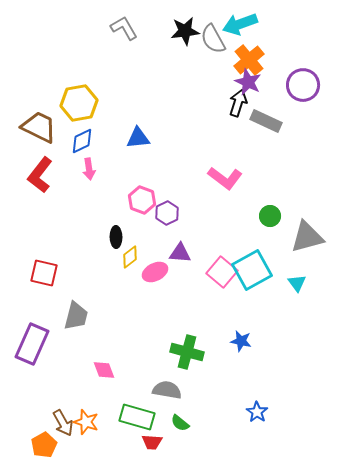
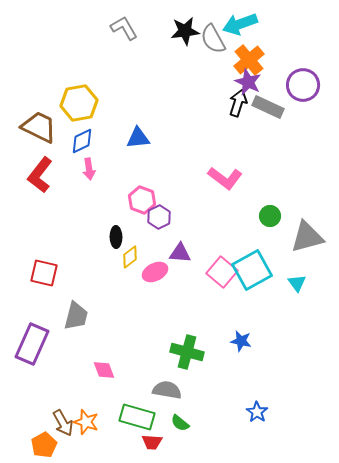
gray rectangle at (266, 121): moved 2 px right, 14 px up
purple hexagon at (167, 213): moved 8 px left, 4 px down
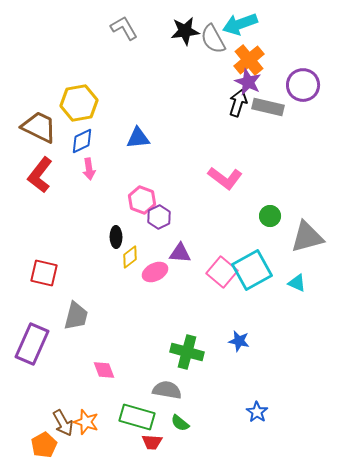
gray rectangle at (268, 107): rotated 12 degrees counterclockwise
cyan triangle at (297, 283): rotated 30 degrees counterclockwise
blue star at (241, 341): moved 2 px left
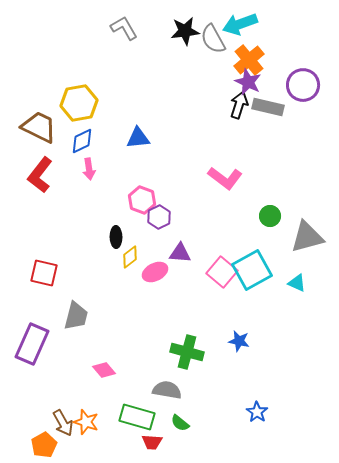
black arrow at (238, 103): moved 1 px right, 2 px down
pink diamond at (104, 370): rotated 20 degrees counterclockwise
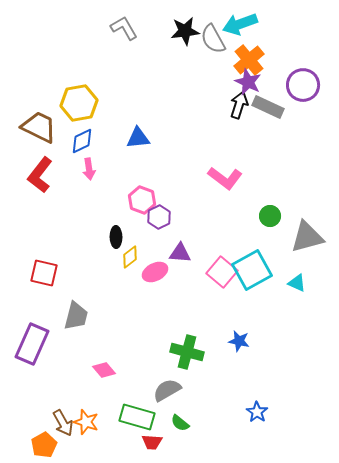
gray rectangle at (268, 107): rotated 12 degrees clockwise
gray semicircle at (167, 390): rotated 40 degrees counterclockwise
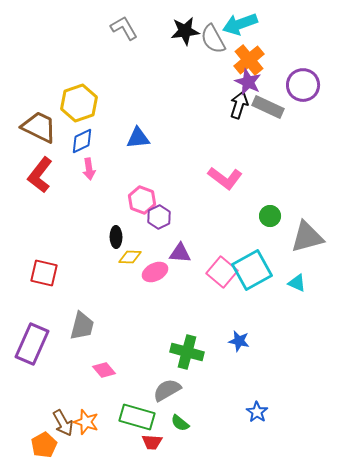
yellow hexagon at (79, 103): rotated 9 degrees counterclockwise
yellow diamond at (130, 257): rotated 40 degrees clockwise
gray trapezoid at (76, 316): moved 6 px right, 10 px down
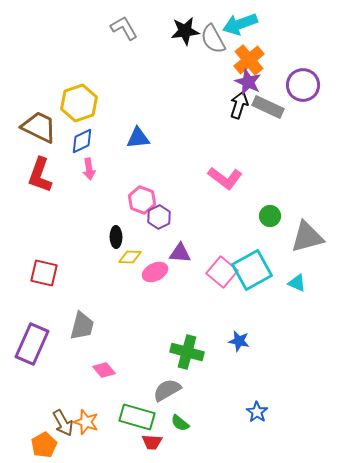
red L-shape at (40, 175): rotated 18 degrees counterclockwise
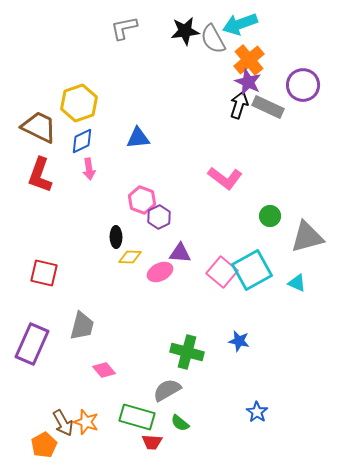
gray L-shape at (124, 28): rotated 72 degrees counterclockwise
pink ellipse at (155, 272): moved 5 px right
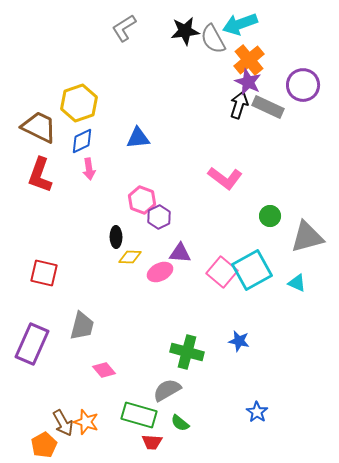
gray L-shape at (124, 28): rotated 20 degrees counterclockwise
green rectangle at (137, 417): moved 2 px right, 2 px up
